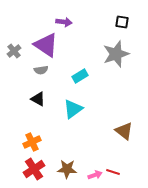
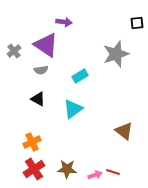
black square: moved 15 px right, 1 px down; rotated 16 degrees counterclockwise
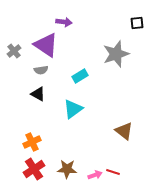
black triangle: moved 5 px up
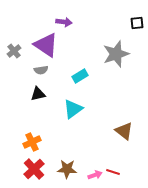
black triangle: rotated 42 degrees counterclockwise
red cross: rotated 10 degrees counterclockwise
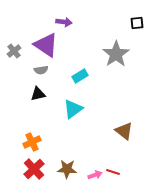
gray star: rotated 16 degrees counterclockwise
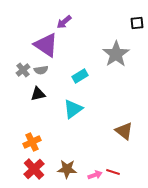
purple arrow: rotated 133 degrees clockwise
gray cross: moved 9 px right, 19 px down
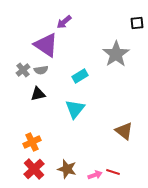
cyan triangle: moved 2 px right; rotated 15 degrees counterclockwise
brown star: rotated 12 degrees clockwise
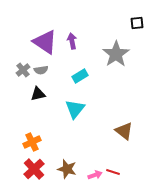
purple arrow: moved 8 px right, 19 px down; rotated 119 degrees clockwise
purple triangle: moved 1 px left, 3 px up
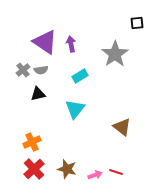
purple arrow: moved 1 px left, 3 px down
gray star: moved 1 px left
brown triangle: moved 2 px left, 4 px up
red line: moved 3 px right
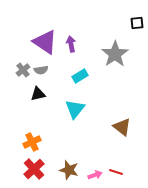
brown star: moved 2 px right, 1 px down
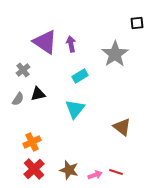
gray semicircle: moved 23 px left, 29 px down; rotated 48 degrees counterclockwise
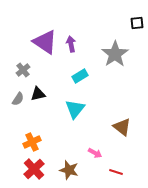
pink arrow: moved 22 px up; rotated 48 degrees clockwise
